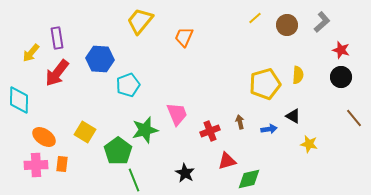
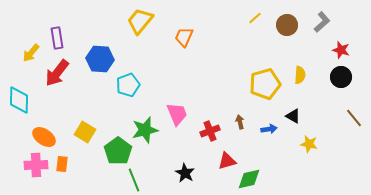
yellow semicircle: moved 2 px right
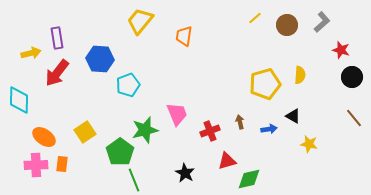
orange trapezoid: moved 1 px up; rotated 15 degrees counterclockwise
yellow arrow: rotated 144 degrees counterclockwise
black circle: moved 11 px right
yellow square: rotated 25 degrees clockwise
green pentagon: moved 2 px right, 1 px down
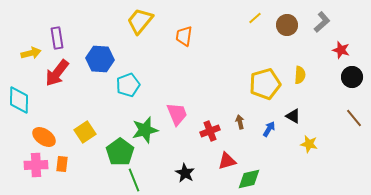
blue arrow: rotated 49 degrees counterclockwise
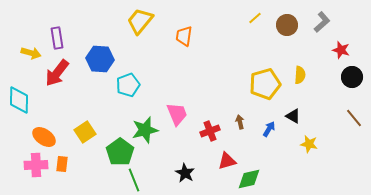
yellow arrow: rotated 30 degrees clockwise
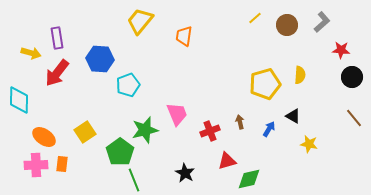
red star: rotated 12 degrees counterclockwise
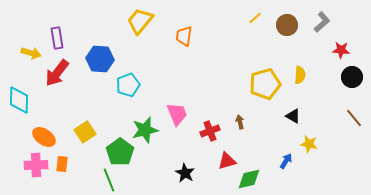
blue arrow: moved 17 px right, 32 px down
green line: moved 25 px left
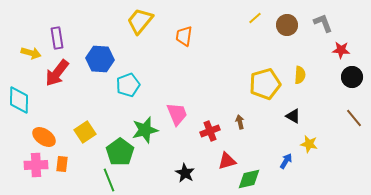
gray L-shape: moved 1 px right, 1 px down; rotated 70 degrees counterclockwise
